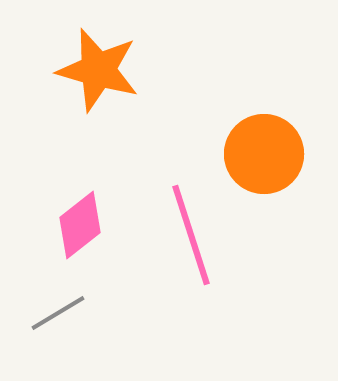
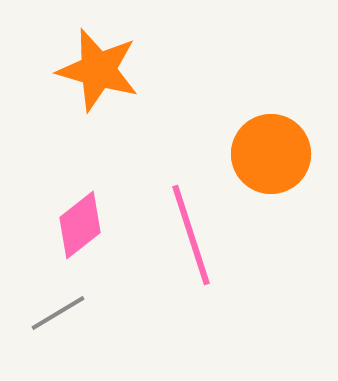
orange circle: moved 7 px right
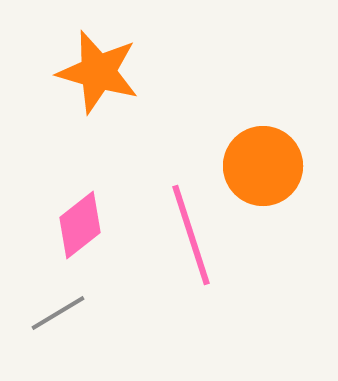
orange star: moved 2 px down
orange circle: moved 8 px left, 12 px down
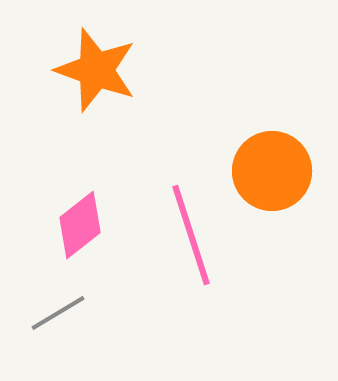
orange star: moved 2 px left, 2 px up; rotated 4 degrees clockwise
orange circle: moved 9 px right, 5 px down
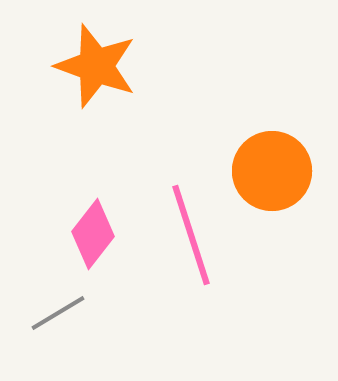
orange star: moved 4 px up
pink diamond: moved 13 px right, 9 px down; rotated 14 degrees counterclockwise
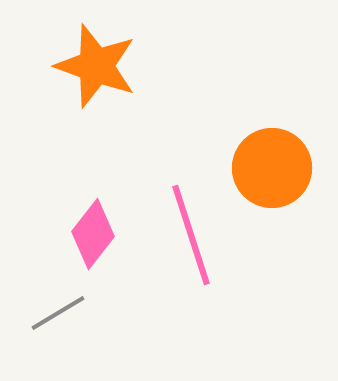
orange circle: moved 3 px up
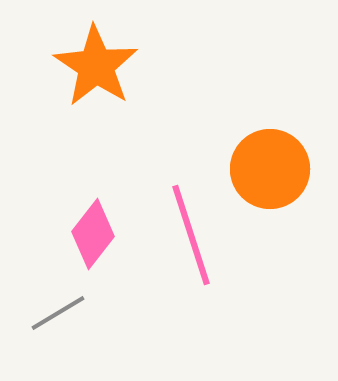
orange star: rotated 14 degrees clockwise
orange circle: moved 2 px left, 1 px down
